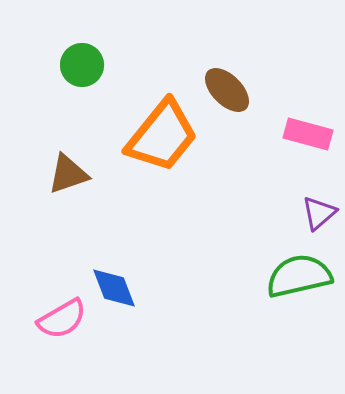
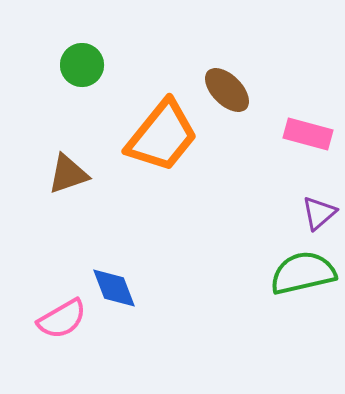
green semicircle: moved 4 px right, 3 px up
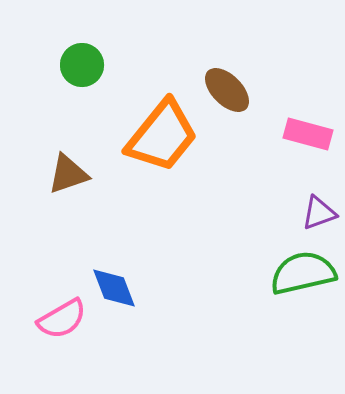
purple triangle: rotated 21 degrees clockwise
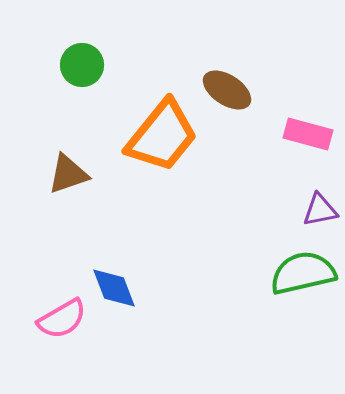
brown ellipse: rotated 12 degrees counterclockwise
purple triangle: moved 1 px right, 3 px up; rotated 9 degrees clockwise
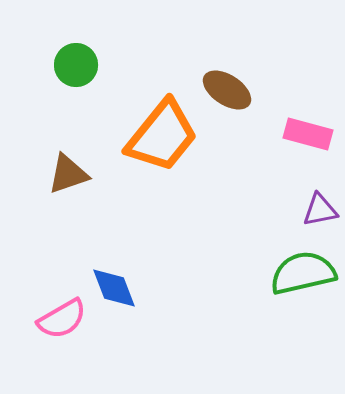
green circle: moved 6 px left
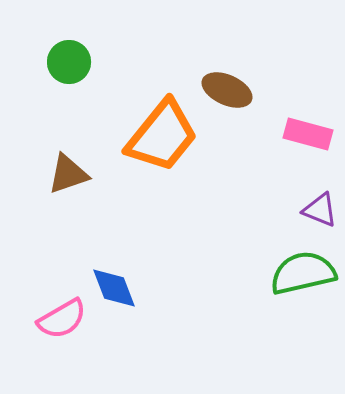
green circle: moved 7 px left, 3 px up
brown ellipse: rotated 9 degrees counterclockwise
purple triangle: rotated 33 degrees clockwise
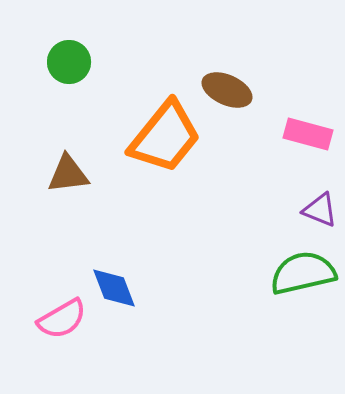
orange trapezoid: moved 3 px right, 1 px down
brown triangle: rotated 12 degrees clockwise
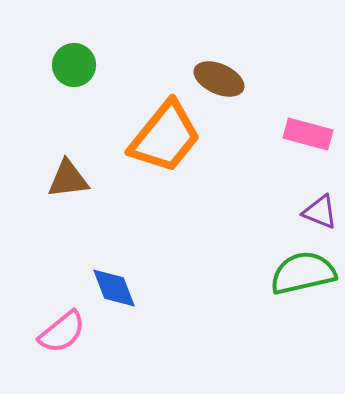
green circle: moved 5 px right, 3 px down
brown ellipse: moved 8 px left, 11 px up
brown triangle: moved 5 px down
purple triangle: moved 2 px down
pink semicircle: moved 13 px down; rotated 9 degrees counterclockwise
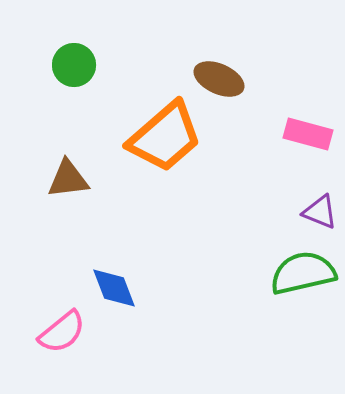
orange trapezoid: rotated 10 degrees clockwise
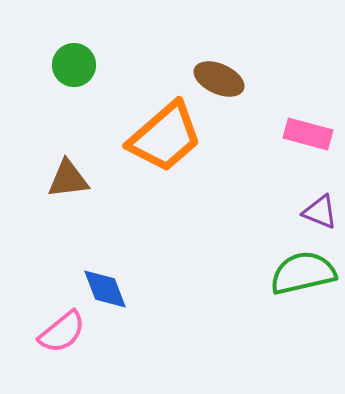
blue diamond: moved 9 px left, 1 px down
